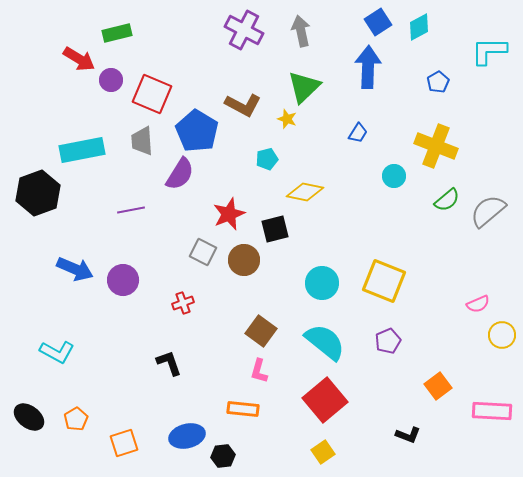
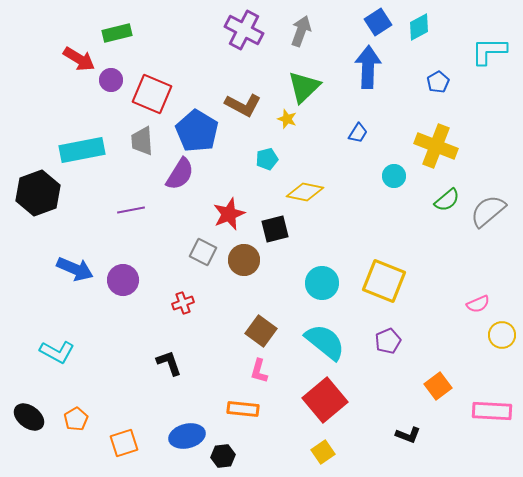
gray arrow at (301, 31): rotated 32 degrees clockwise
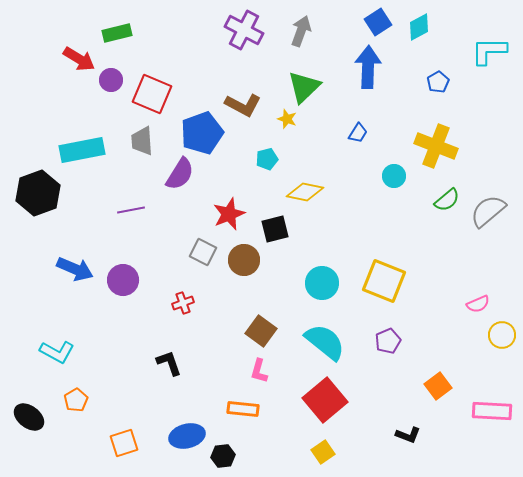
blue pentagon at (197, 131): moved 5 px right, 2 px down; rotated 21 degrees clockwise
orange pentagon at (76, 419): moved 19 px up
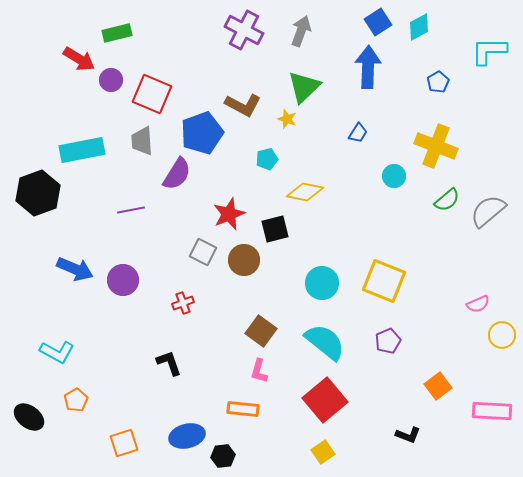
purple semicircle at (180, 174): moved 3 px left
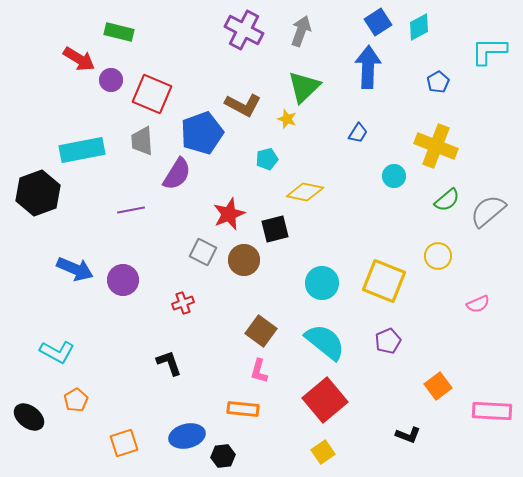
green rectangle at (117, 33): moved 2 px right, 1 px up; rotated 28 degrees clockwise
yellow circle at (502, 335): moved 64 px left, 79 px up
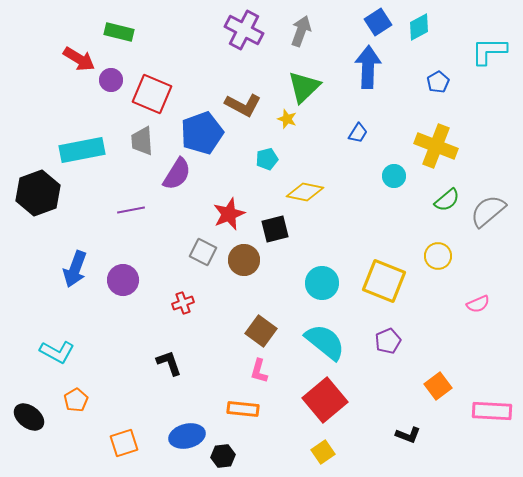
blue arrow at (75, 269): rotated 87 degrees clockwise
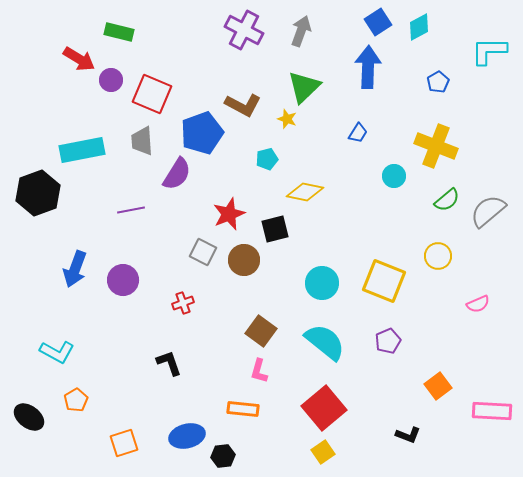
red square at (325, 400): moved 1 px left, 8 px down
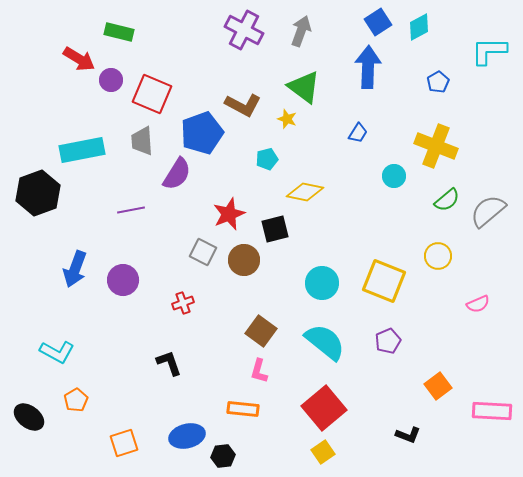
green triangle at (304, 87): rotated 39 degrees counterclockwise
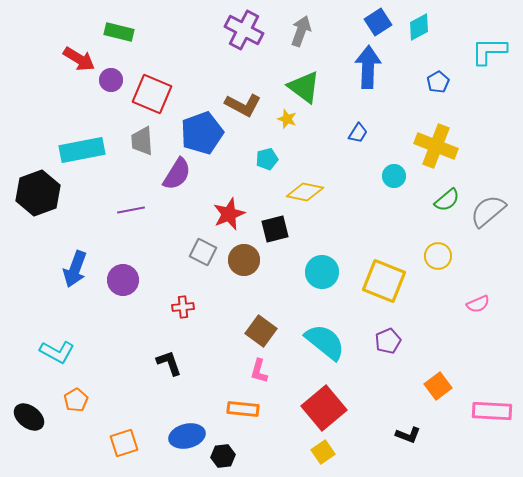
cyan circle at (322, 283): moved 11 px up
red cross at (183, 303): moved 4 px down; rotated 15 degrees clockwise
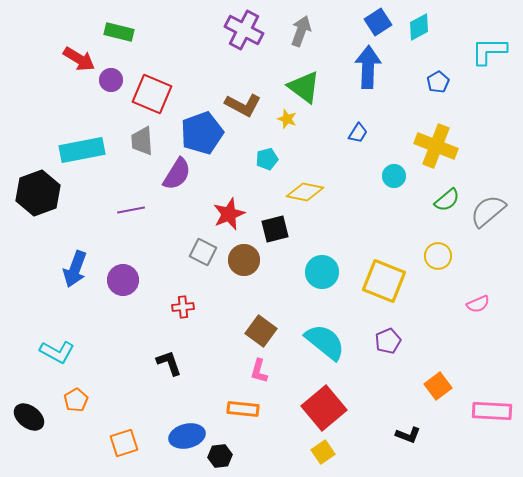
black hexagon at (223, 456): moved 3 px left
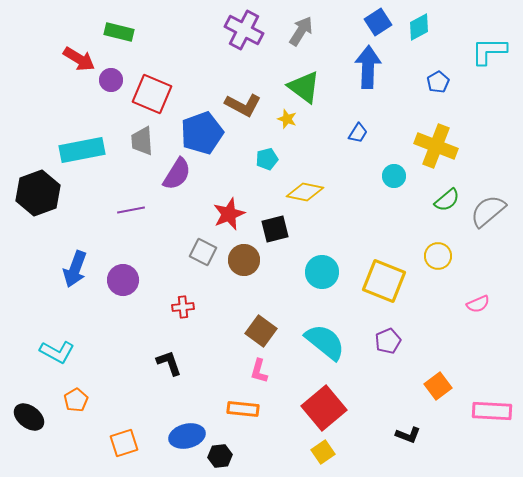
gray arrow at (301, 31): rotated 12 degrees clockwise
